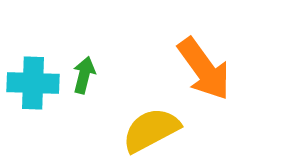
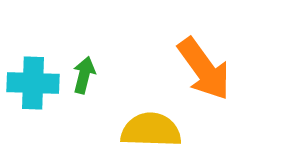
yellow semicircle: rotated 30 degrees clockwise
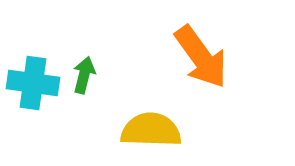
orange arrow: moved 3 px left, 12 px up
cyan cross: rotated 6 degrees clockwise
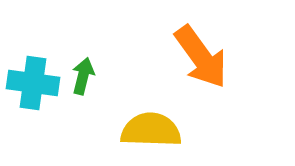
green arrow: moved 1 px left, 1 px down
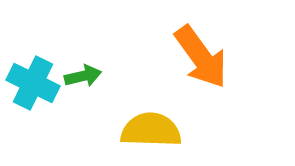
green arrow: rotated 63 degrees clockwise
cyan cross: rotated 18 degrees clockwise
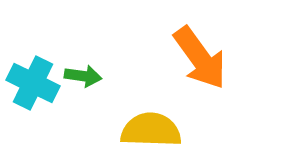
orange arrow: moved 1 px left, 1 px down
green arrow: rotated 21 degrees clockwise
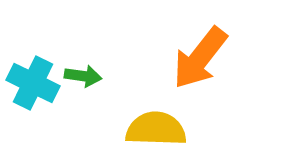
orange arrow: rotated 74 degrees clockwise
yellow semicircle: moved 5 px right, 1 px up
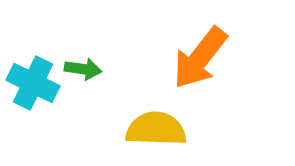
green arrow: moved 7 px up
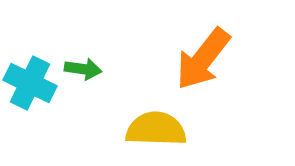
orange arrow: moved 3 px right, 1 px down
cyan cross: moved 3 px left
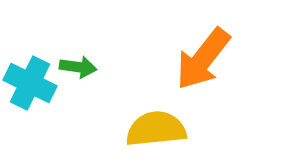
green arrow: moved 5 px left, 2 px up
yellow semicircle: rotated 8 degrees counterclockwise
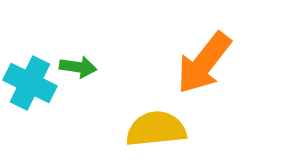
orange arrow: moved 1 px right, 4 px down
